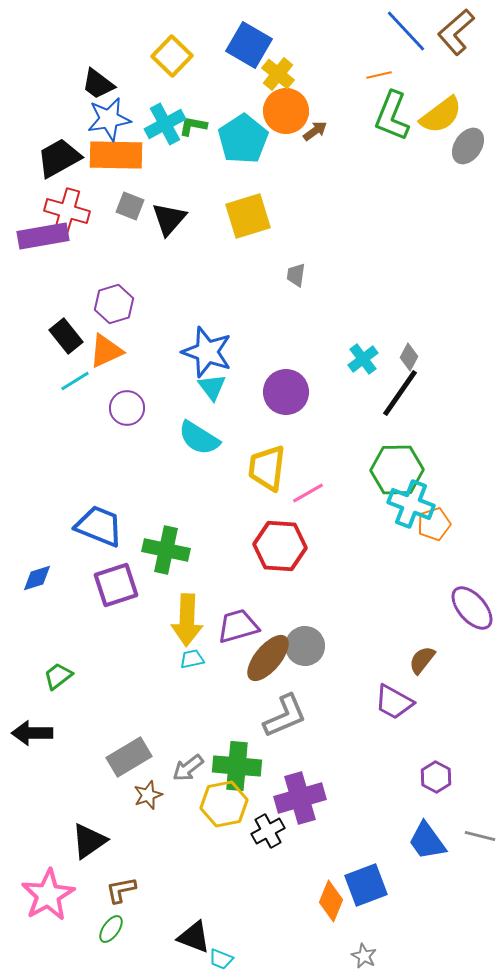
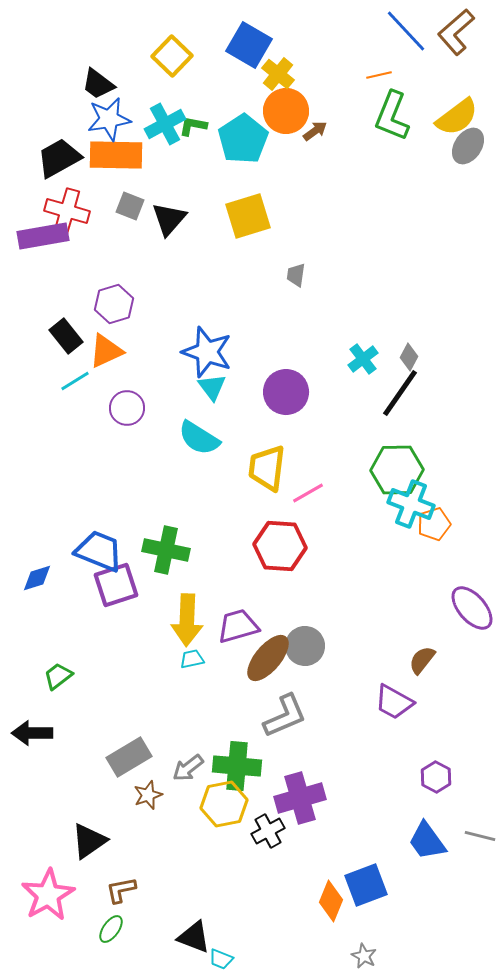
yellow semicircle at (441, 115): moved 16 px right, 2 px down
blue trapezoid at (99, 526): moved 25 px down
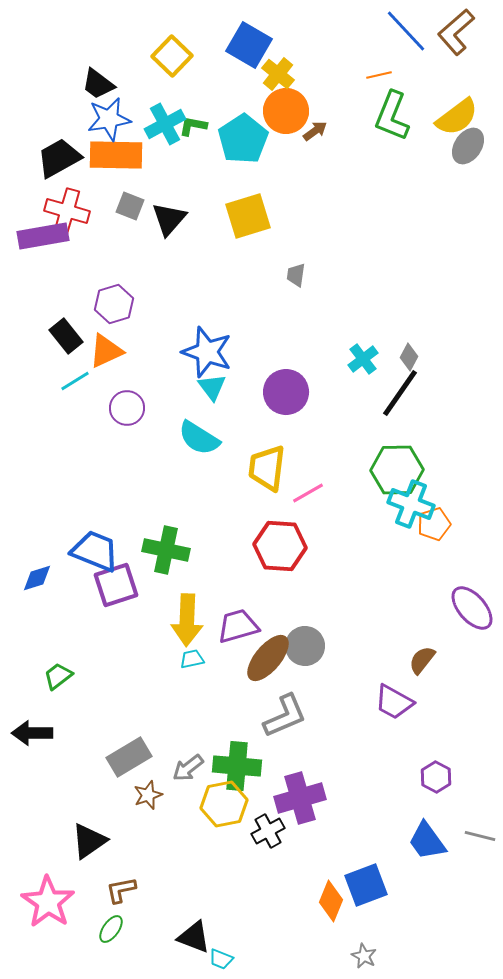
blue trapezoid at (99, 551): moved 4 px left
pink star at (48, 895): moved 7 px down; rotated 8 degrees counterclockwise
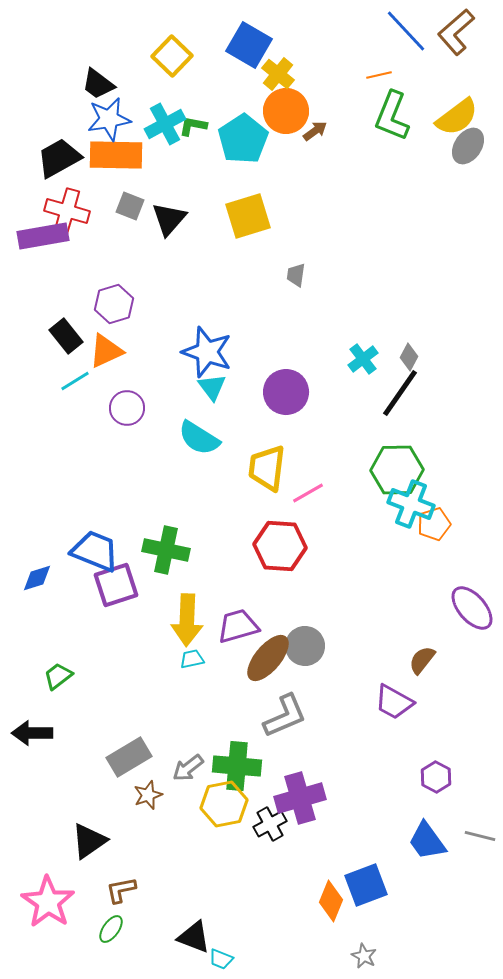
black cross at (268, 831): moved 2 px right, 7 px up
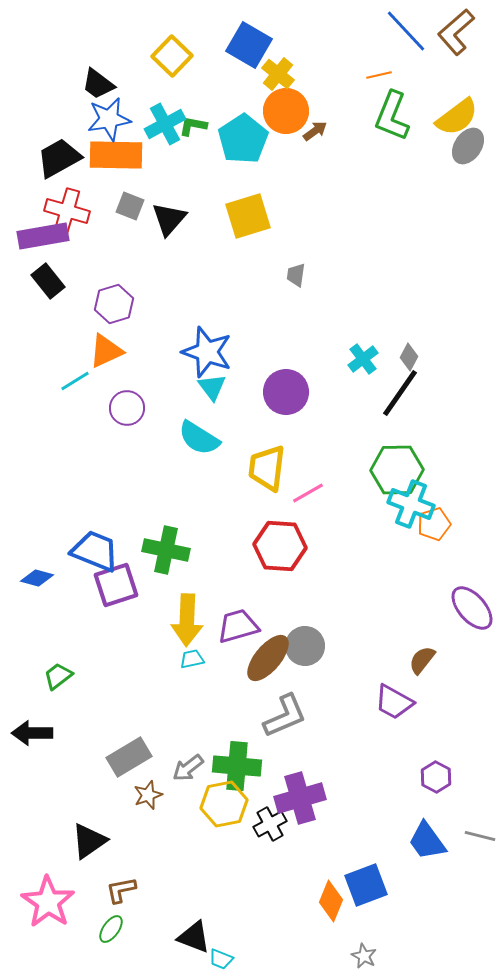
black rectangle at (66, 336): moved 18 px left, 55 px up
blue diamond at (37, 578): rotated 32 degrees clockwise
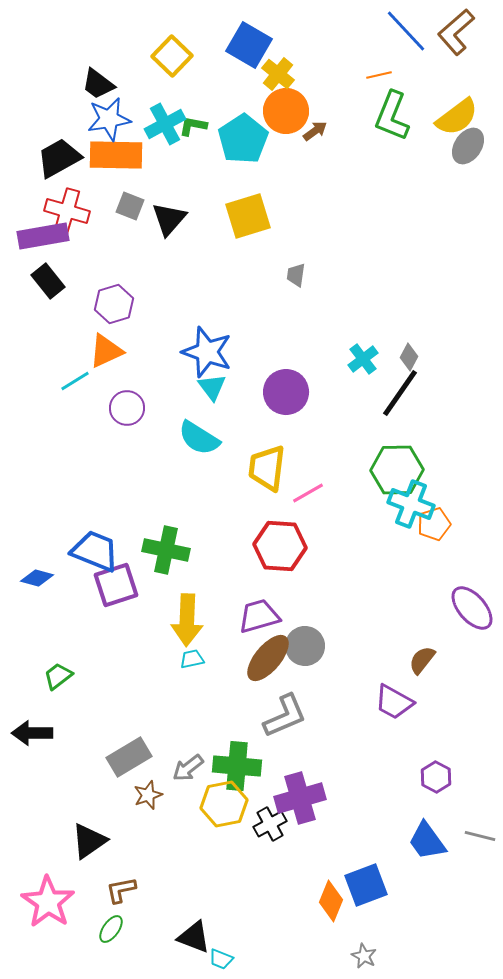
purple trapezoid at (238, 626): moved 21 px right, 10 px up
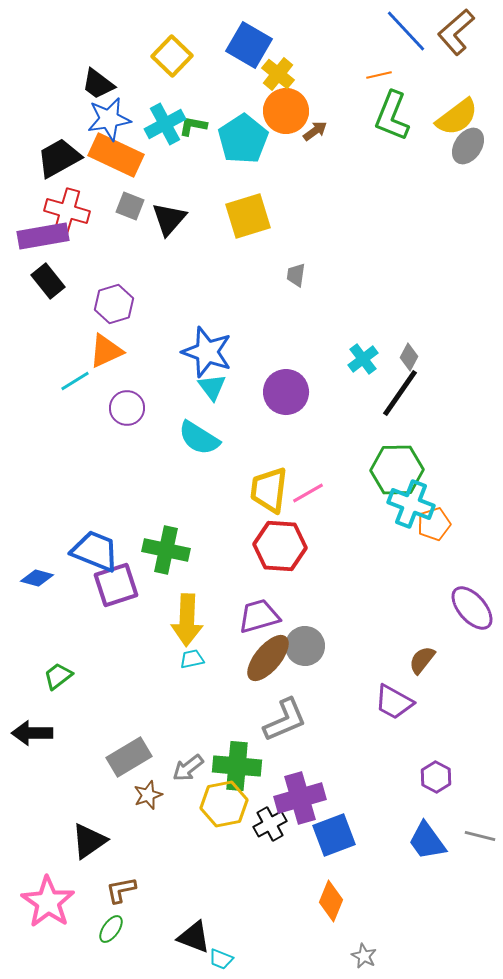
orange rectangle at (116, 155): rotated 24 degrees clockwise
yellow trapezoid at (267, 468): moved 2 px right, 22 px down
gray L-shape at (285, 716): moved 4 px down
blue square at (366, 885): moved 32 px left, 50 px up
